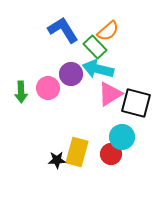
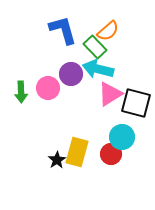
blue L-shape: rotated 16 degrees clockwise
black star: rotated 30 degrees counterclockwise
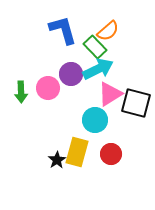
cyan arrow: rotated 140 degrees clockwise
cyan circle: moved 27 px left, 17 px up
